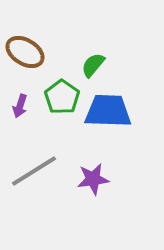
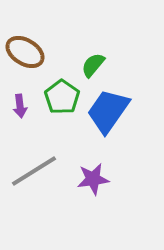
purple arrow: rotated 25 degrees counterclockwise
blue trapezoid: rotated 57 degrees counterclockwise
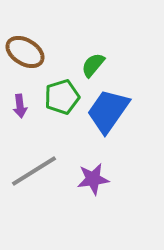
green pentagon: rotated 20 degrees clockwise
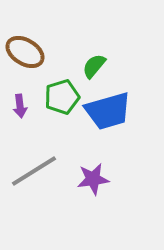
green semicircle: moved 1 px right, 1 px down
blue trapezoid: rotated 141 degrees counterclockwise
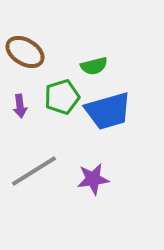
green semicircle: rotated 144 degrees counterclockwise
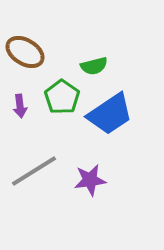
green pentagon: rotated 20 degrees counterclockwise
blue trapezoid: moved 2 px right, 3 px down; rotated 18 degrees counterclockwise
purple star: moved 3 px left, 1 px down
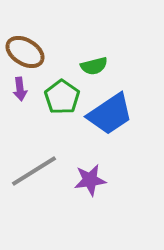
purple arrow: moved 17 px up
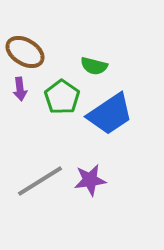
green semicircle: rotated 28 degrees clockwise
gray line: moved 6 px right, 10 px down
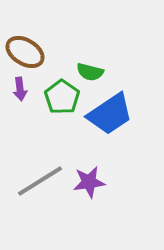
green semicircle: moved 4 px left, 6 px down
purple star: moved 1 px left, 2 px down
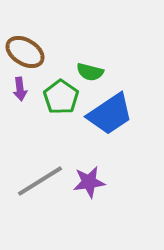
green pentagon: moved 1 px left
